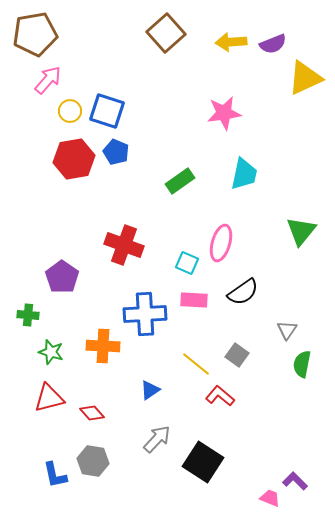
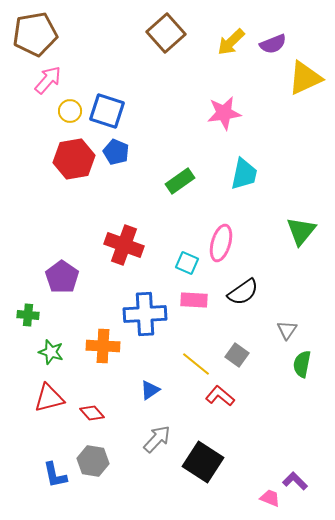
yellow arrow: rotated 40 degrees counterclockwise
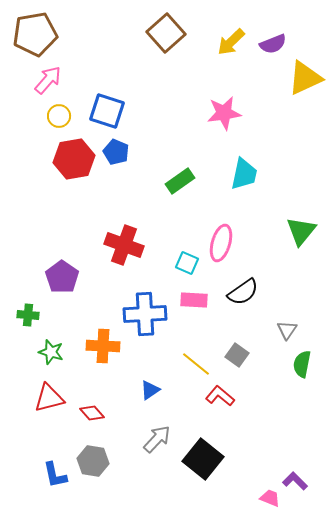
yellow circle: moved 11 px left, 5 px down
black square: moved 3 px up; rotated 6 degrees clockwise
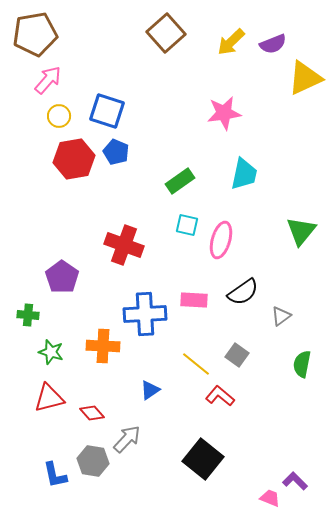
pink ellipse: moved 3 px up
cyan square: moved 38 px up; rotated 10 degrees counterclockwise
gray triangle: moved 6 px left, 14 px up; rotated 20 degrees clockwise
gray arrow: moved 30 px left
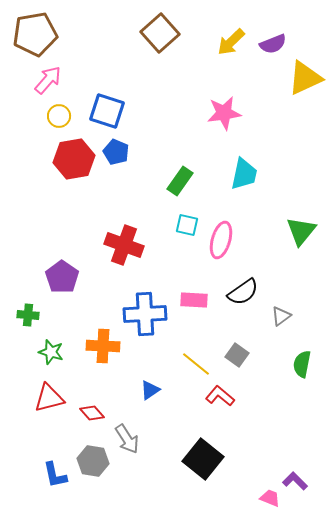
brown square: moved 6 px left
green rectangle: rotated 20 degrees counterclockwise
gray arrow: rotated 104 degrees clockwise
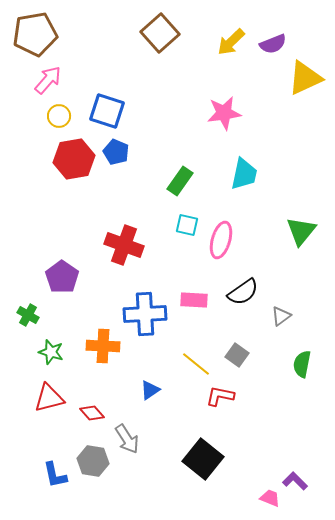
green cross: rotated 25 degrees clockwise
red L-shape: rotated 28 degrees counterclockwise
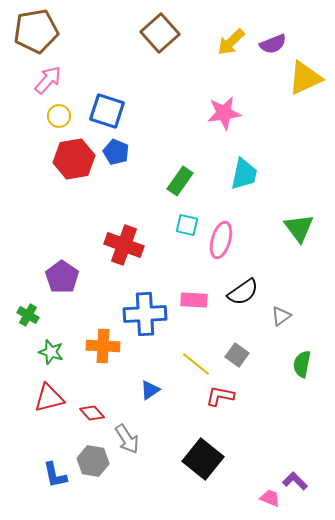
brown pentagon: moved 1 px right, 3 px up
green triangle: moved 2 px left, 3 px up; rotated 16 degrees counterclockwise
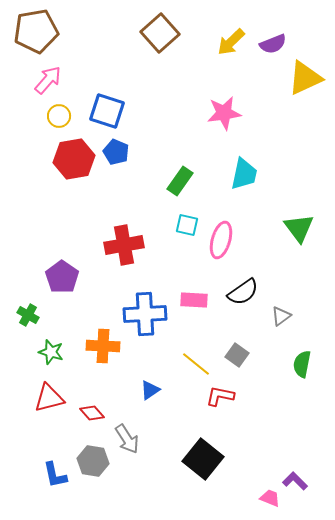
red cross: rotated 30 degrees counterclockwise
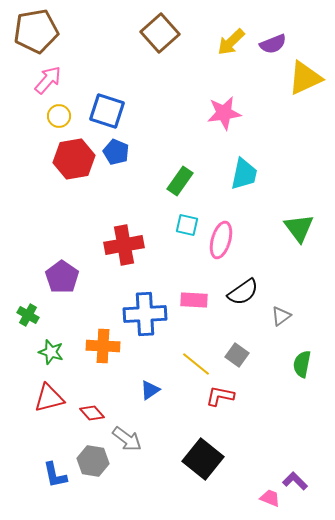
gray arrow: rotated 20 degrees counterclockwise
